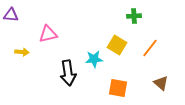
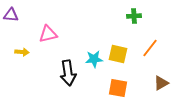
yellow square: moved 1 px right, 9 px down; rotated 18 degrees counterclockwise
brown triangle: rotated 49 degrees clockwise
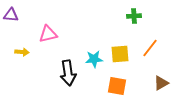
yellow square: moved 2 px right; rotated 18 degrees counterclockwise
orange square: moved 1 px left, 2 px up
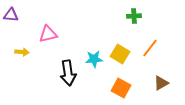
yellow square: rotated 36 degrees clockwise
orange square: moved 4 px right, 2 px down; rotated 18 degrees clockwise
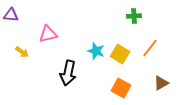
yellow arrow: rotated 32 degrees clockwise
cyan star: moved 2 px right, 8 px up; rotated 24 degrees clockwise
black arrow: rotated 20 degrees clockwise
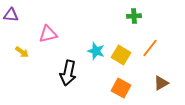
yellow square: moved 1 px right, 1 px down
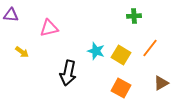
pink triangle: moved 1 px right, 6 px up
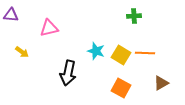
orange line: moved 5 px left, 5 px down; rotated 54 degrees clockwise
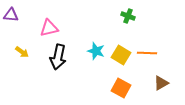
green cross: moved 6 px left; rotated 24 degrees clockwise
orange line: moved 2 px right
black arrow: moved 10 px left, 16 px up
